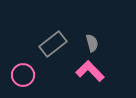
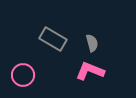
gray rectangle: moved 5 px up; rotated 68 degrees clockwise
pink L-shape: rotated 24 degrees counterclockwise
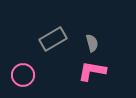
gray rectangle: rotated 60 degrees counterclockwise
pink L-shape: moved 2 px right; rotated 12 degrees counterclockwise
